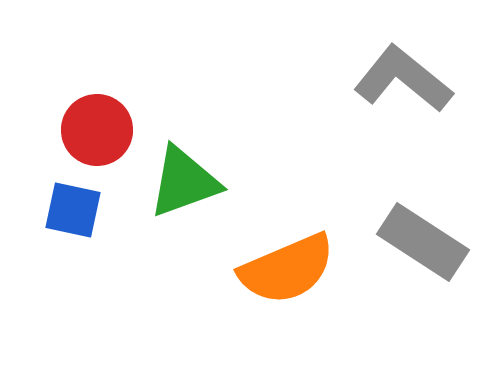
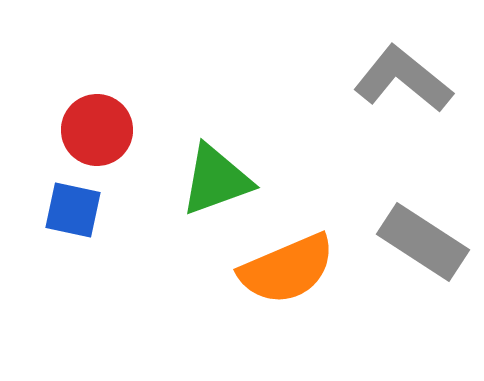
green triangle: moved 32 px right, 2 px up
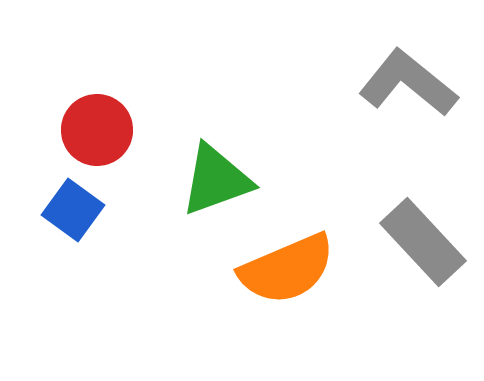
gray L-shape: moved 5 px right, 4 px down
blue square: rotated 24 degrees clockwise
gray rectangle: rotated 14 degrees clockwise
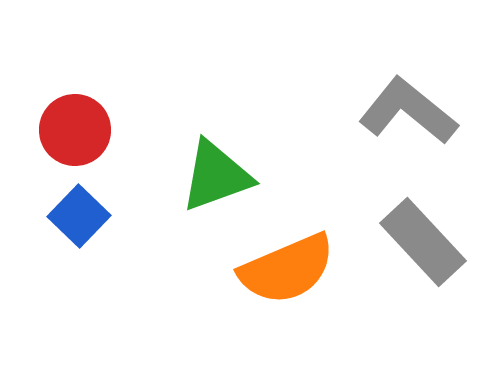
gray L-shape: moved 28 px down
red circle: moved 22 px left
green triangle: moved 4 px up
blue square: moved 6 px right, 6 px down; rotated 8 degrees clockwise
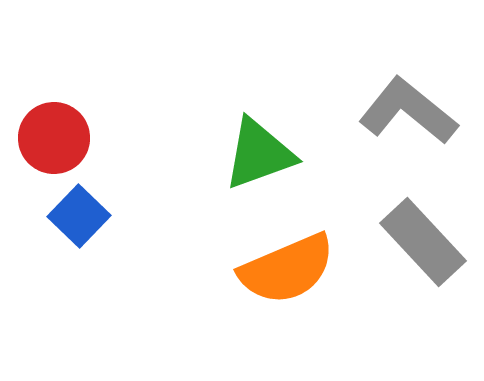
red circle: moved 21 px left, 8 px down
green triangle: moved 43 px right, 22 px up
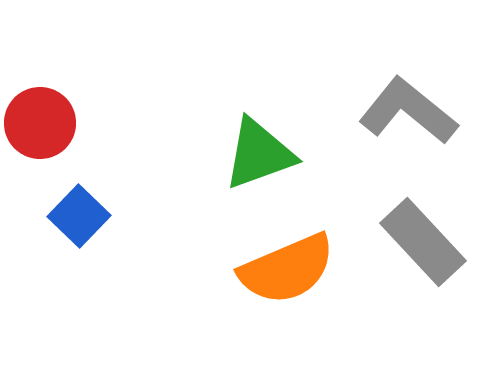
red circle: moved 14 px left, 15 px up
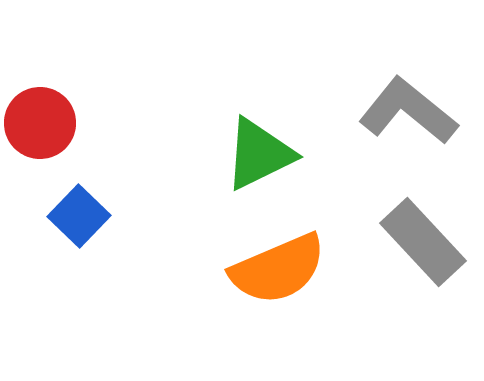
green triangle: rotated 6 degrees counterclockwise
orange semicircle: moved 9 px left
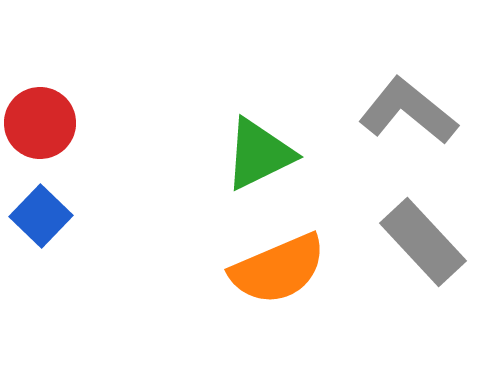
blue square: moved 38 px left
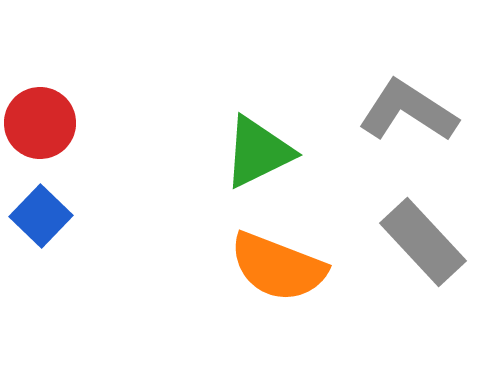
gray L-shape: rotated 6 degrees counterclockwise
green triangle: moved 1 px left, 2 px up
orange semicircle: moved 2 px up; rotated 44 degrees clockwise
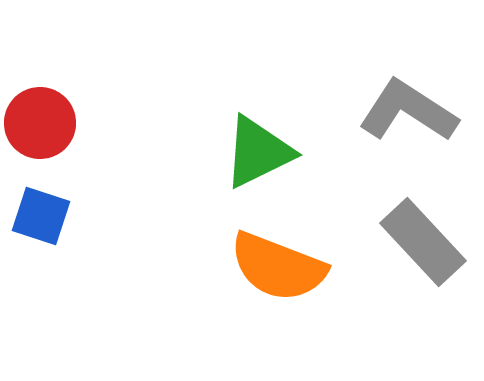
blue square: rotated 26 degrees counterclockwise
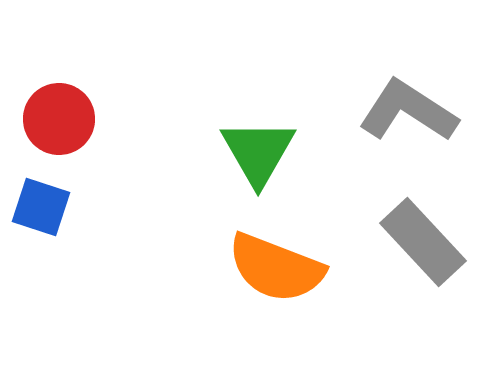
red circle: moved 19 px right, 4 px up
green triangle: rotated 34 degrees counterclockwise
blue square: moved 9 px up
orange semicircle: moved 2 px left, 1 px down
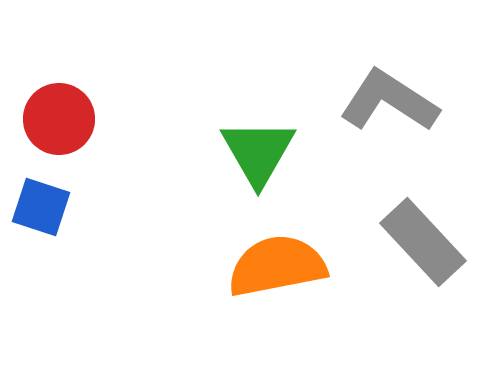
gray L-shape: moved 19 px left, 10 px up
orange semicircle: moved 1 px right, 2 px up; rotated 148 degrees clockwise
